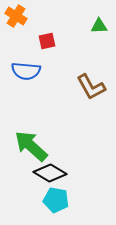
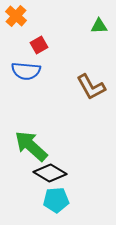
orange cross: rotated 10 degrees clockwise
red square: moved 8 px left, 4 px down; rotated 18 degrees counterclockwise
cyan pentagon: rotated 15 degrees counterclockwise
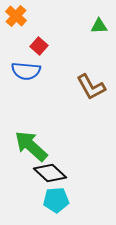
red square: moved 1 px down; rotated 18 degrees counterclockwise
black diamond: rotated 12 degrees clockwise
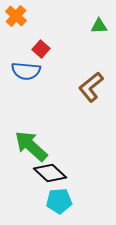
red square: moved 2 px right, 3 px down
brown L-shape: rotated 80 degrees clockwise
cyan pentagon: moved 3 px right, 1 px down
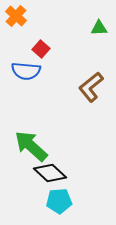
green triangle: moved 2 px down
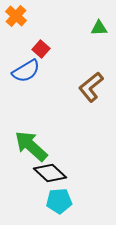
blue semicircle: rotated 36 degrees counterclockwise
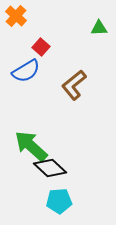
red square: moved 2 px up
brown L-shape: moved 17 px left, 2 px up
black diamond: moved 5 px up
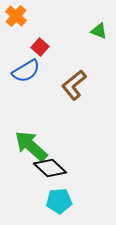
green triangle: moved 3 px down; rotated 24 degrees clockwise
red square: moved 1 px left
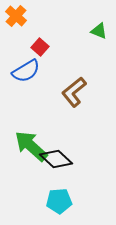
brown L-shape: moved 7 px down
black diamond: moved 6 px right, 9 px up
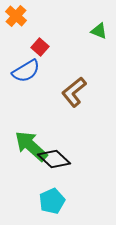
black diamond: moved 2 px left
cyan pentagon: moved 7 px left; rotated 20 degrees counterclockwise
